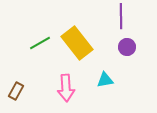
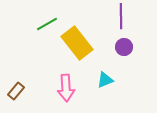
green line: moved 7 px right, 19 px up
purple circle: moved 3 px left
cyan triangle: rotated 12 degrees counterclockwise
brown rectangle: rotated 12 degrees clockwise
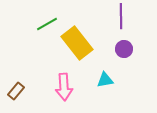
purple circle: moved 2 px down
cyan triangle: rotated 12 degrees clockwise
pink arrow: moved 2 px left, 1 px up
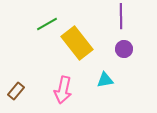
pink arrow: moved 1 px left, 3 px down; rotated 16 degrees clockwise
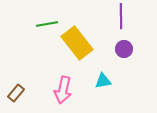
green line: rotated 20 degrees clockwise
cyan triangle: moved 2 px left, 1 px down
brown rectangle: moved 2 px down
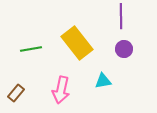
green line: moved 16 px left, 25 px down
pink arrow: moved 2 px left
